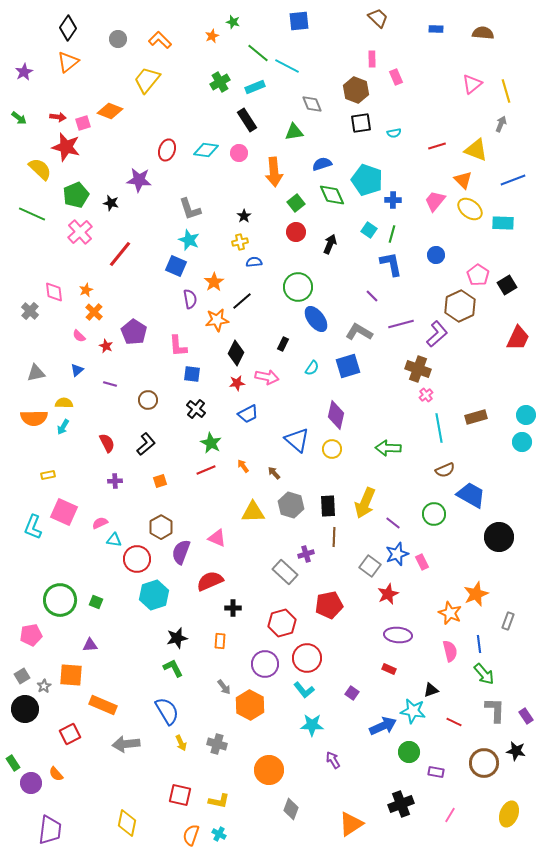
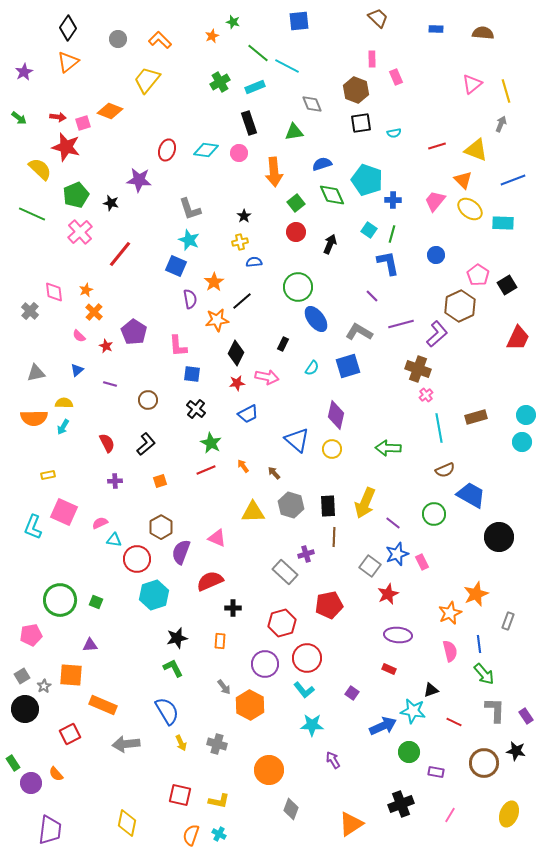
black rectangle at (247, 120): moved 2 px right, 3 px down; rotated 15 degrees clockwise
blue L-shape at (391, 264): moved 3 px left, 1 px up
orange star at (450, 613): rotated 25 degrees clockwise
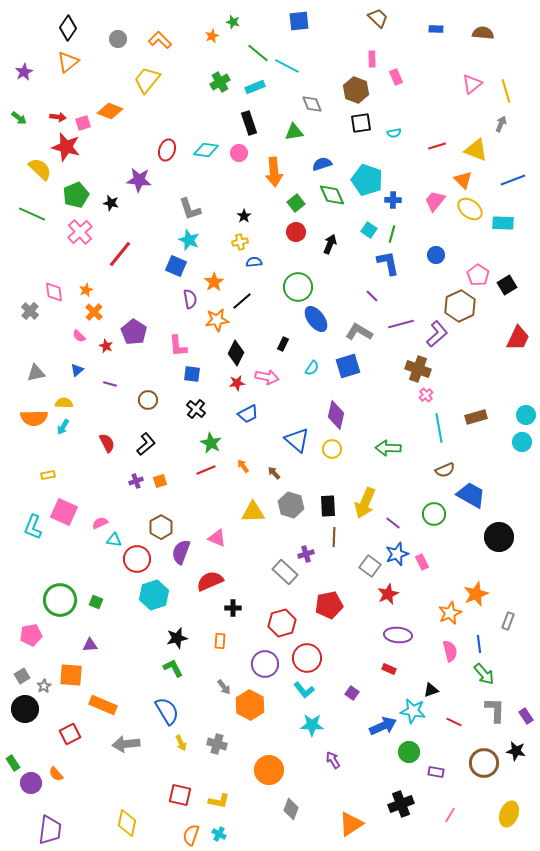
purple cross at (115, 481): moved 21 px right; rotated 16 degrees counterclockwise
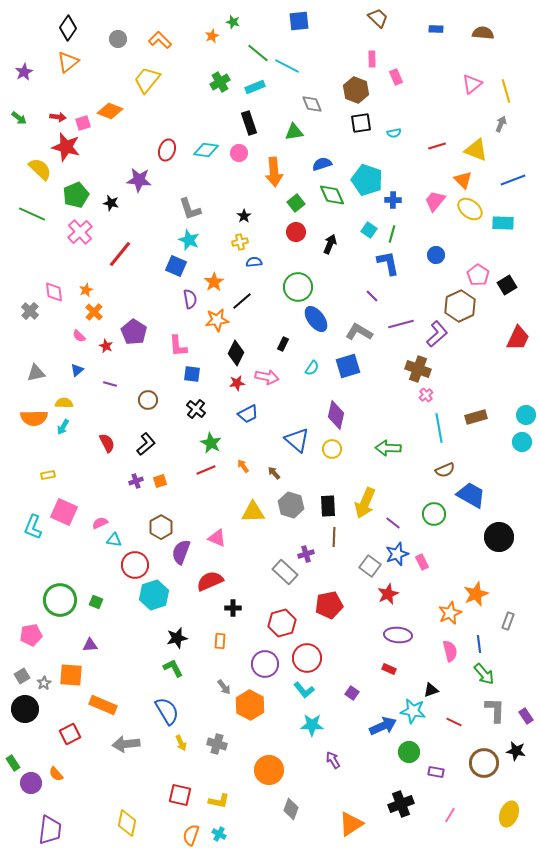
red circle at (137, 559): moved 2 px left, 6 px down
gray star at (44, 686): moved 3 px up
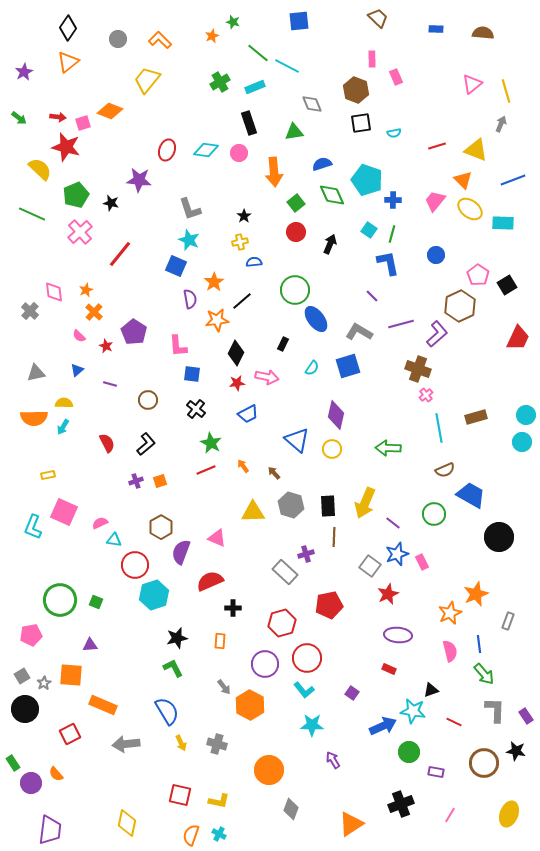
green circle at (298, 287): moved 3 px left, 3 px down
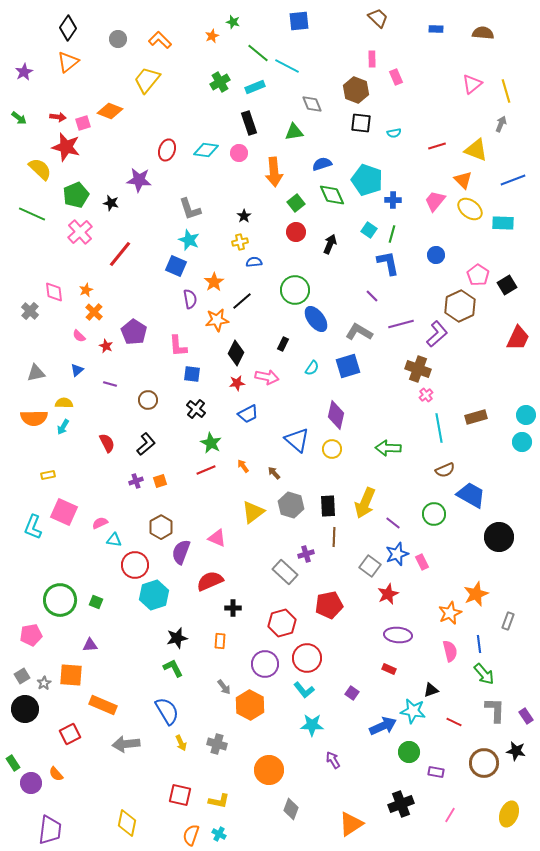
black square at (361, 123): rotated 15 degrees clockwise
yellow triangle at (253, 512): rotated 35 degrees counterclockwise
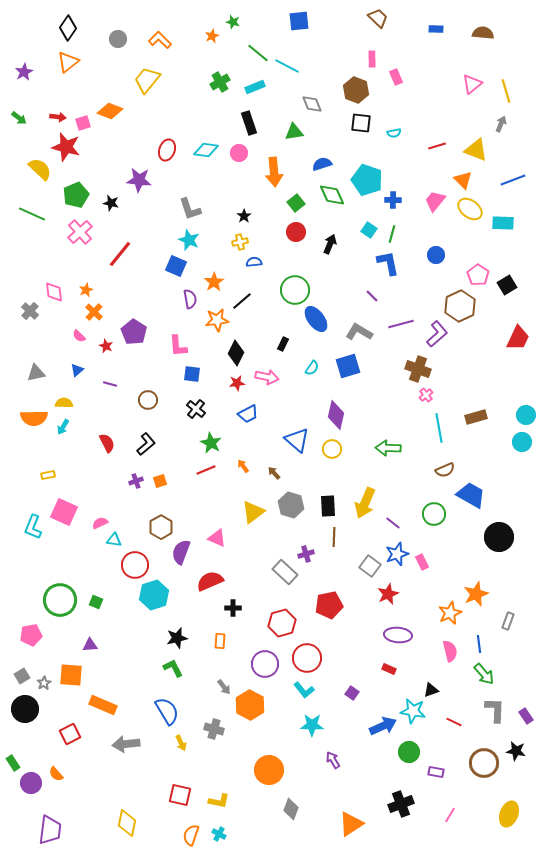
gray cross at (217, 744): moved 3 px left, 15 px up
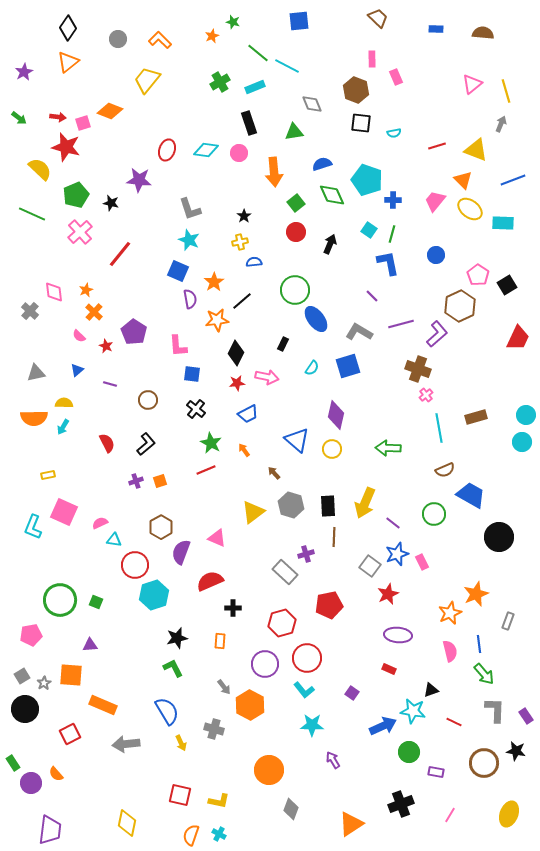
blue square at (176, 266): moved 2 px right, 5 px down
orange arrow at (243, 466): moved 1 px right, 16 px up
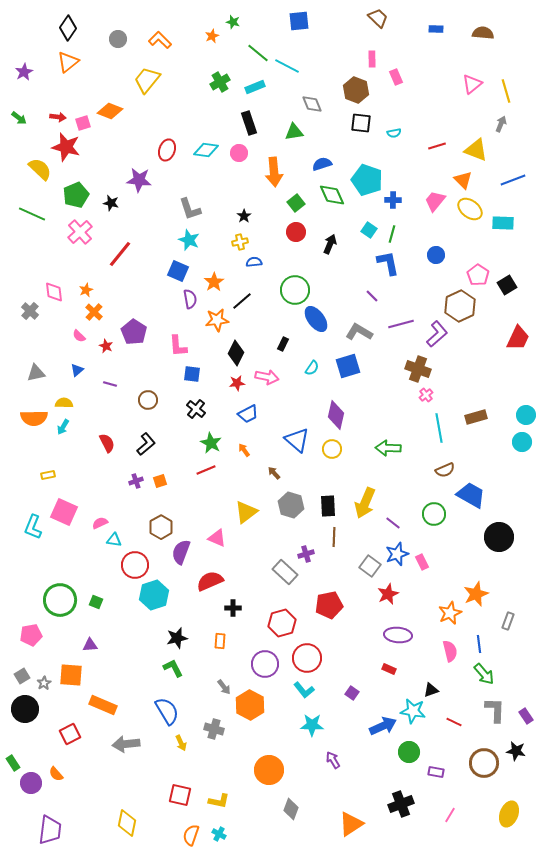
yellow triangle at (253, 512): moved 7 px left
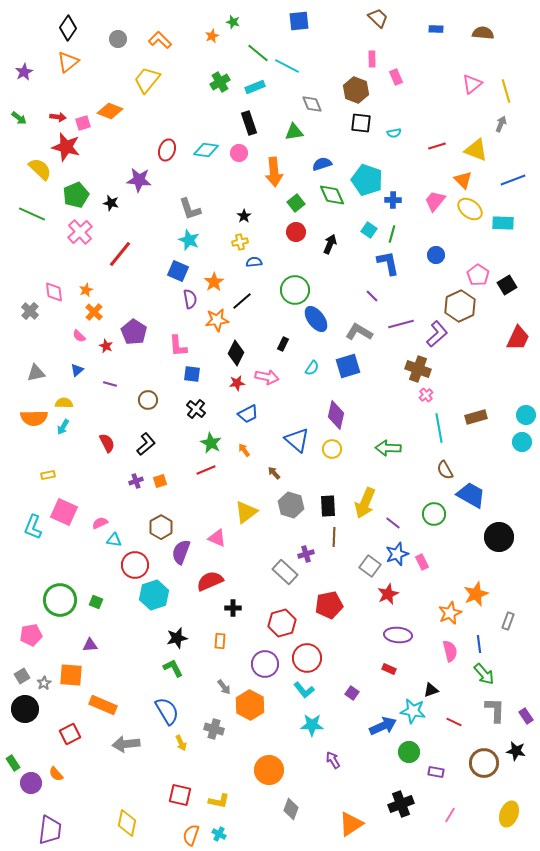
brown semicircle at (445, 470): rotated 84 degrees clockwise
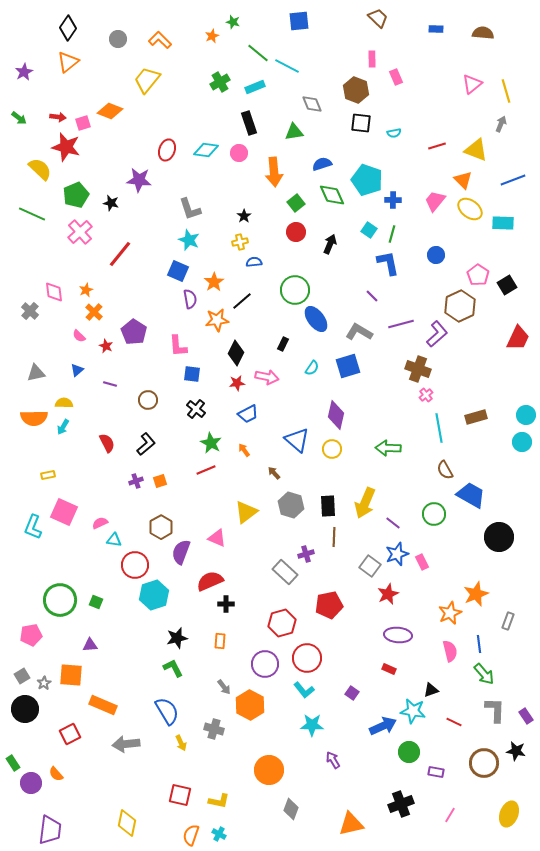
black cross at (233, 608): moved 7 px left, 4 px up
orange triangle at (351, 824): rotated 20 degrees clockwise
